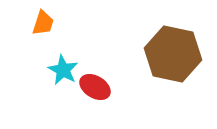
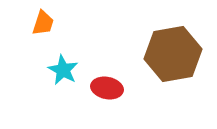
brown hexagon: rotated 22 degrees counterclockwise
red ellipse: moved 12 px right, 1 px down; rotated 20 degrees counterclockwise
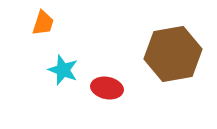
cyan star: rotated 8 degrees counterclockwise
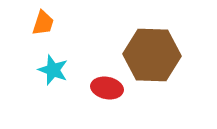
brown hexagon: moved 21 px left, 1 px down; rotated 12 degrees clockwise
cyan star: moved 10 px left
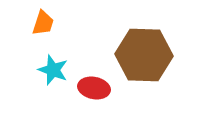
brown hexagon: moved 8 px left
red ellipse: moved 13 px left
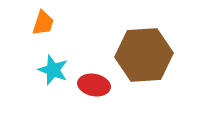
brown hexagon: rotated 6 degrees counterclockwise
red ellipse: moved 3 px up
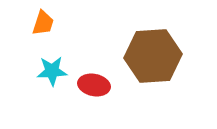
brown hexagon: moved 9 px right, 1 px down
cyan star: moved 1 px left, 1 px down; rotated 24 degrees counterclockwise
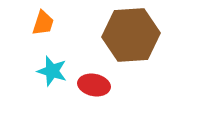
brown hexagon: moved 22 px left, 21 px up
cyan star: rotated 20 degrees clockwise
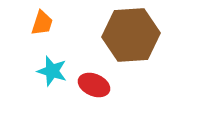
orange trapezoid: moved 1 px left
red ellipse: rotated 12 degrees clockwise
